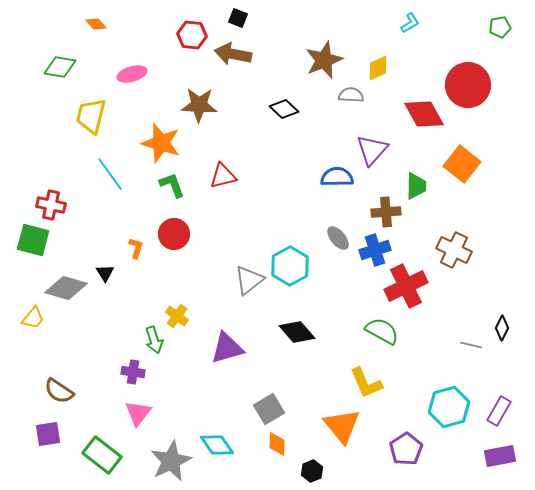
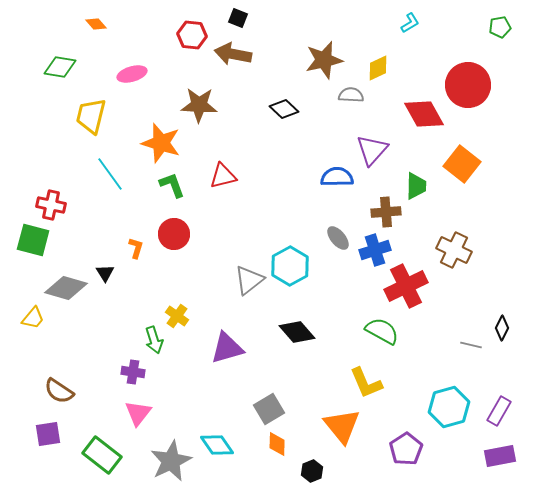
brown star at (324, 60): rotated 9 degrees clockwise
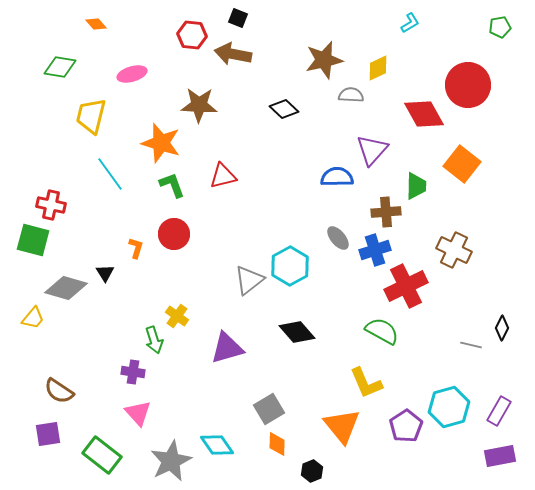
pink triangle at (138, 413): rotated 20 degrees counterclockwise
purple pentagon at (406, 449): moved 23 px up
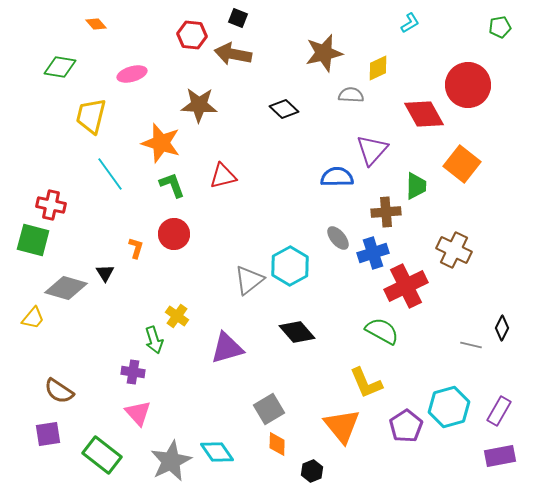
brown star at (324, 60): moved 7 px up
blue cross at (375, 250): moved 2 px left, 3 px down
cyan diamond at (217, 445): moved 7 px down
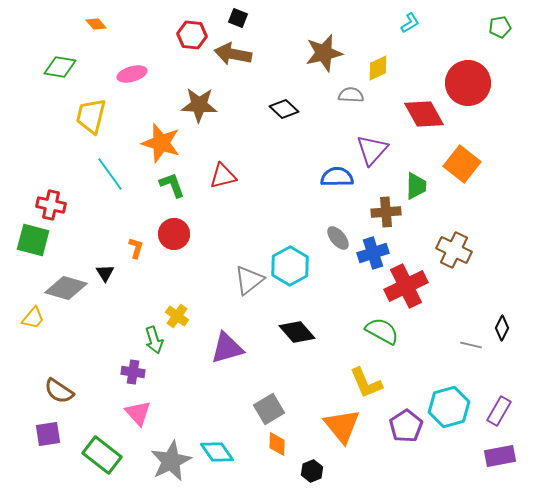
red circle at (468, 85): moved 2 px up
